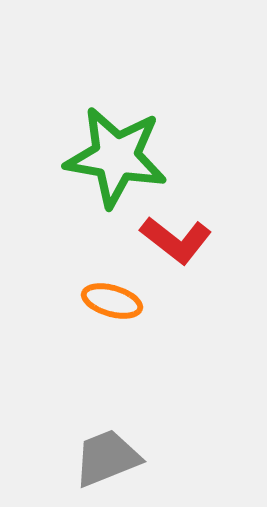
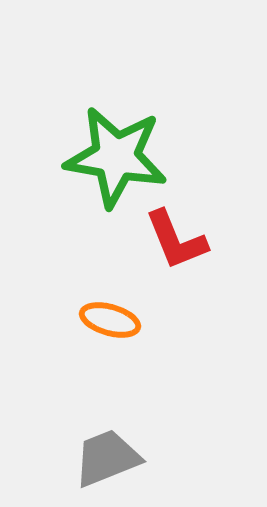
red L-shape: rotated 30 degrees clockwise
orange ellipse: moved 2 px left, 19 px down
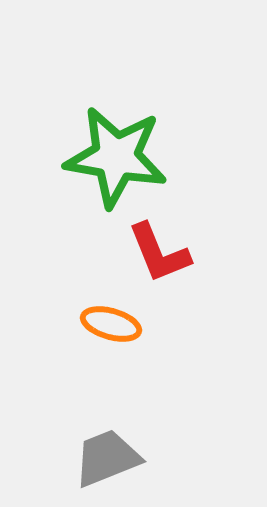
red L-shape: moved 17 px left, 13 px down
orange ellipse: moved 1 px right, 4 px down
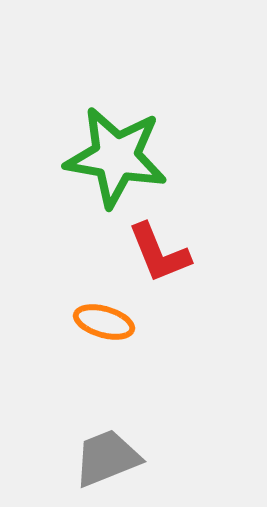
orange ellipse: moved 7 px left, 2 px up
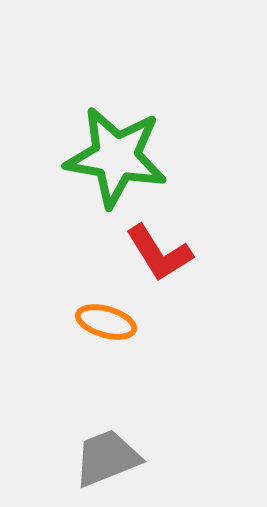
red L-shape: rotated 10 degrees counterclockwise
orange ellipse: moved 2 px right
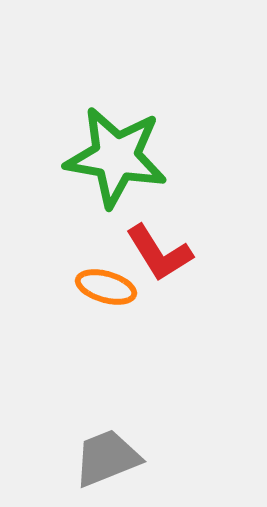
orange ellipse: moved 35 px up
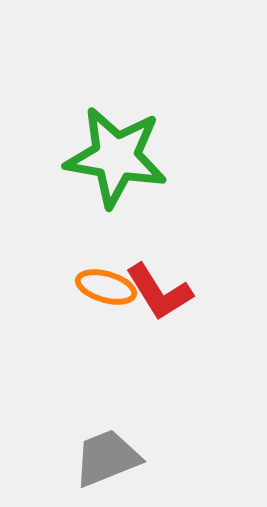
red L-shape: moved 39 px down
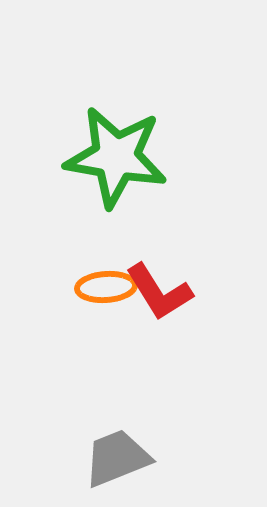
orange ellipse: rotated 20 degrees counterclockwise
gray trapezoid: moved 10 px right
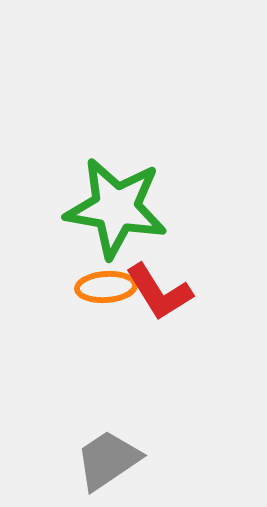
green star: moved 51 px down
gray trapezoid: moved 9 px left, 2 px down; rotated 12 degrees counterclockwise
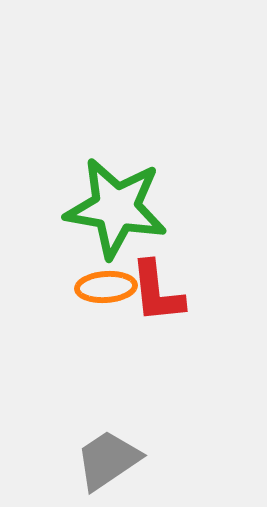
red L-shape: moved 2 px left; rotated 26 degrees clockwise
